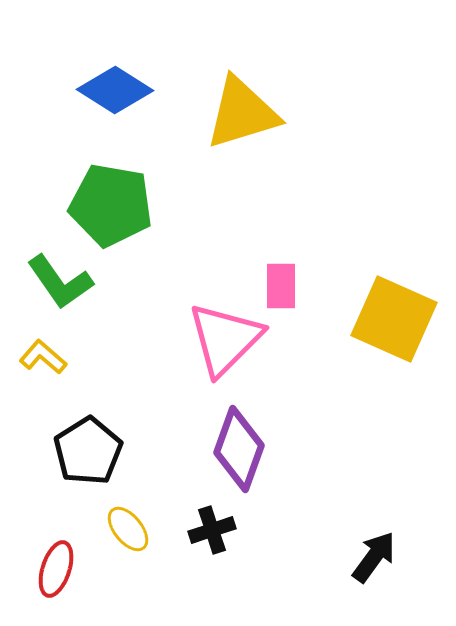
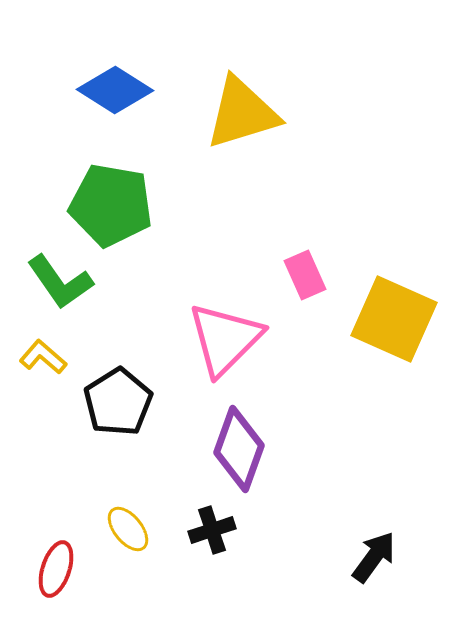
pink rectangle: moved 24 px right, 11 px up; rotated 24 degrees counterclockwise
black pentagon: moved 30 px right, 49 px up
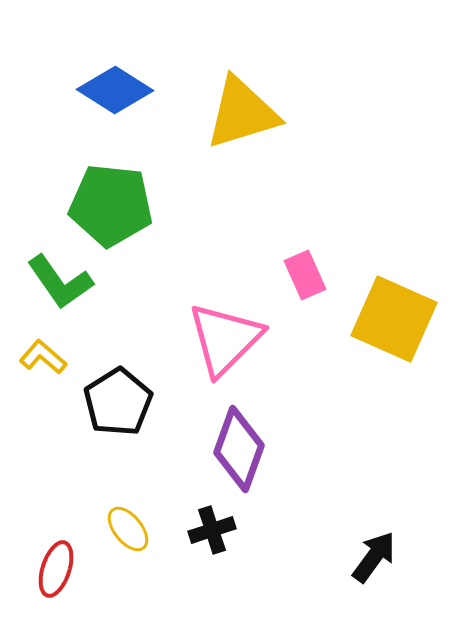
green pentagon: rotated 4 degrees counterclockwise
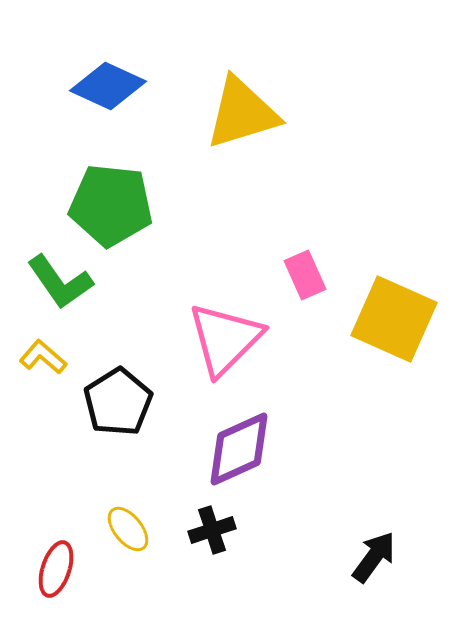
blue diamond: moved 7 px left, 4 px up; rotated 8 degrees counterclockwise
purple diamond: rotated 46 degrees clockwise
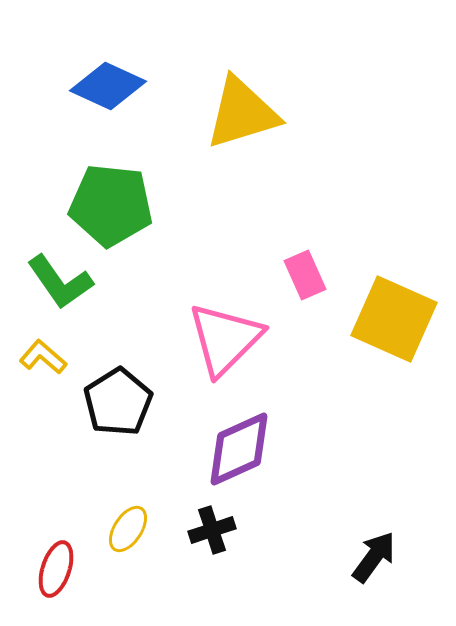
yellow ellipse: rotated 72 degrees clockwise
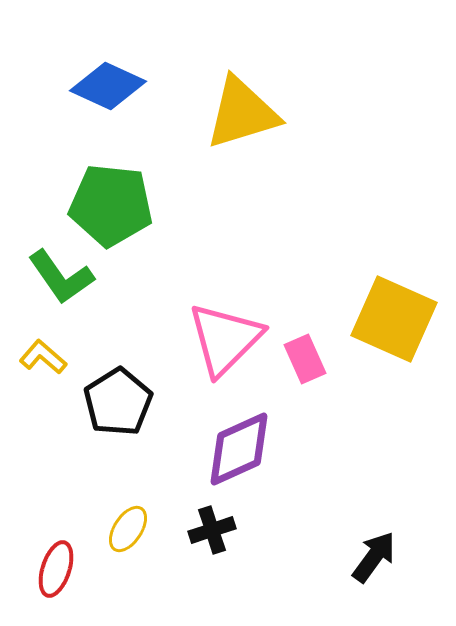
pink rectangle: moved 84 px down
green L-shape: moved 1 px right, 5 px up
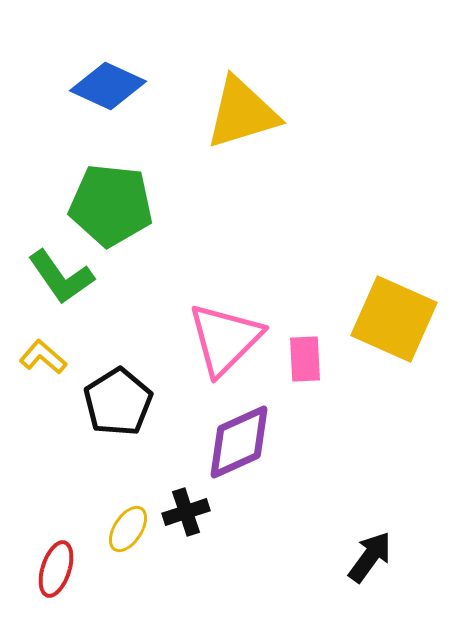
pink rectangle: rotated 21 degrees clockwise
purple diamond: moved 7 px up
black cross: moved 26 px left, 18 px up
black arrow: moved 4 px left
